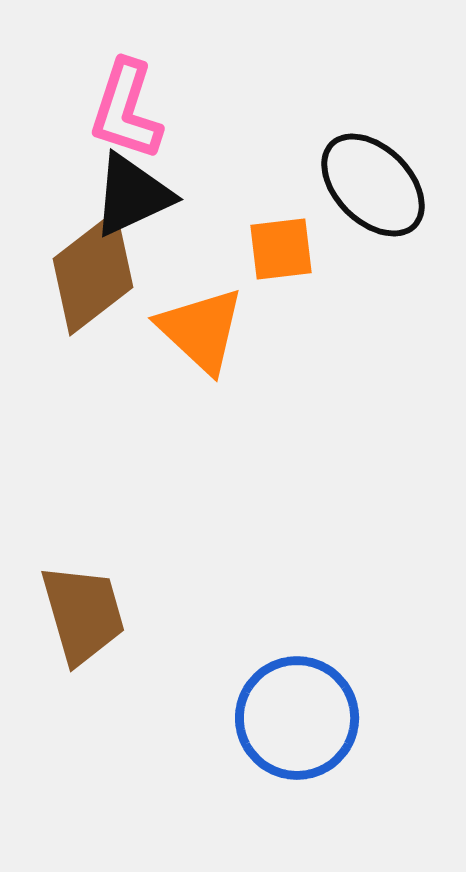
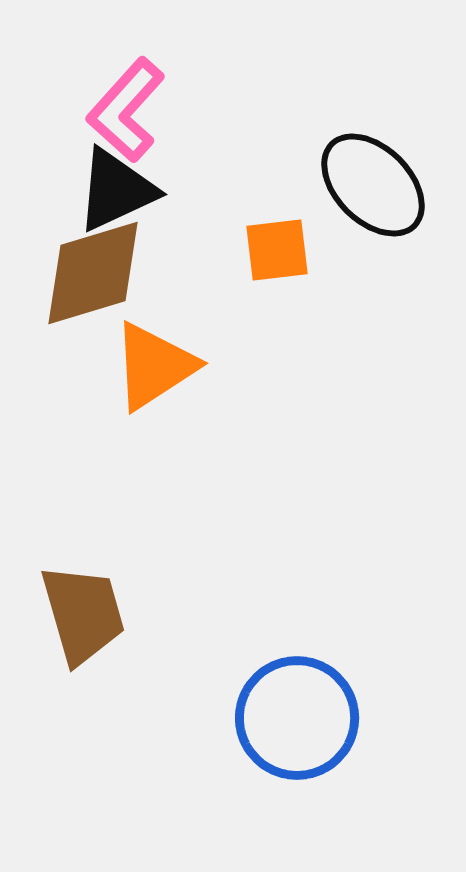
pink L-shape: rotated 24 degrees clockwise
black triangle: moved 16 px left, 5 px up
orange square: moved 4 px left, 1 px down
brown diamond: rotated 21 degrees clockwise
orange triangle: moved 47 px left, 36 px down; rotated 44 degrees clockwise
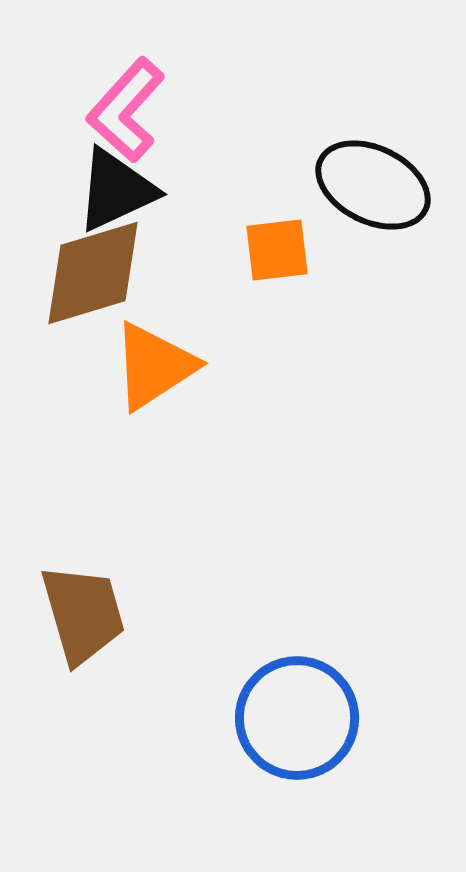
black ellipse: rotated 19 degrees counterclockwise
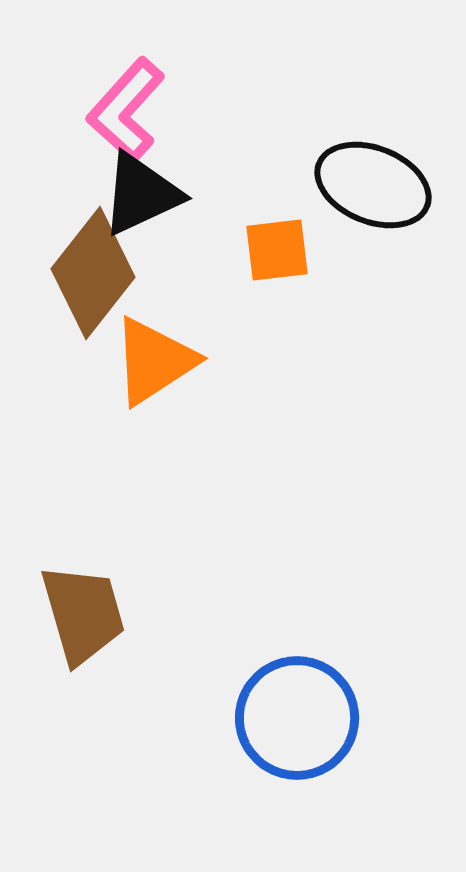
black ellipse: rotated 4 degrees counterclockwise
black triangle: moved 25 px right, 4 px down
brown diamond: rotated 35 degrees counterclockwise
orange triangle: moved 5 px up
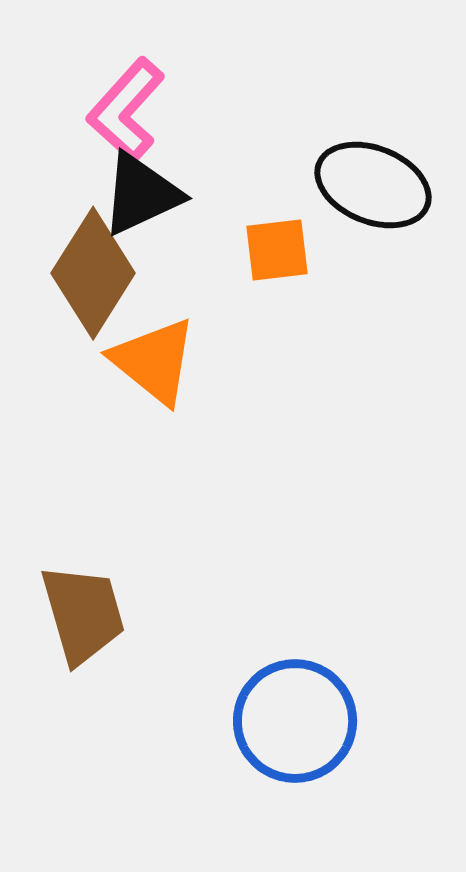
brown diamond: rotated 6 degrees counterclockwise
orange triangle: rotated 48 degrees counterclockwise
blue circle: moved 2 px left, 3 px down
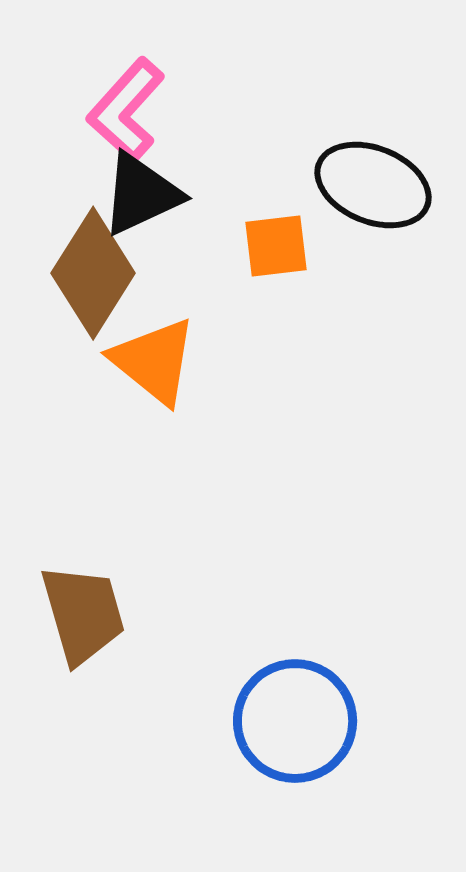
orange square: moved 1 px left, 4 px up
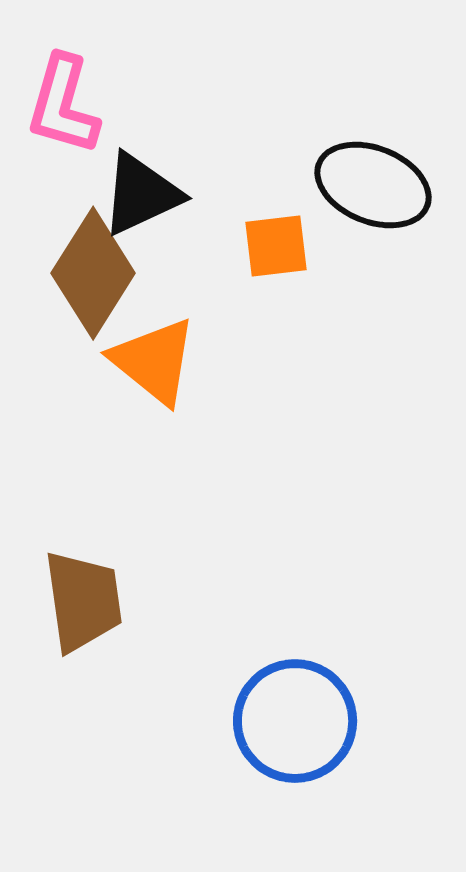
pink L-shape: moved 63 px left, 5 px up; rotated 26 degrees counterclockwise
brown trapezoid: moved 13 px up; rotated 8 degrees clockwise
